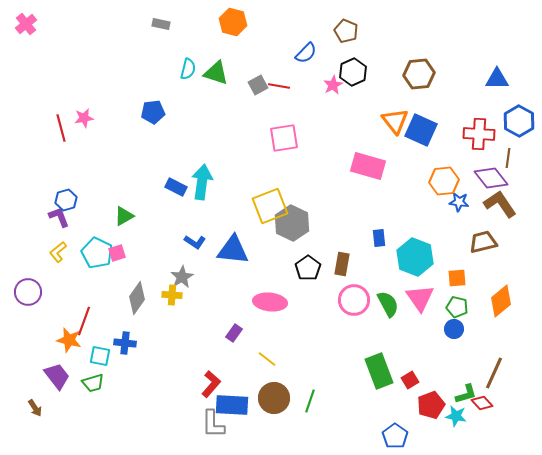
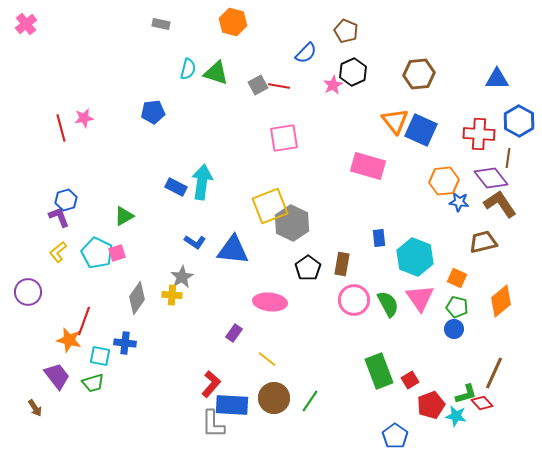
orange square at (457, 278): rotated 30 degrees clockwise
green line at (310, 401): rotated 15 degrees clockwise
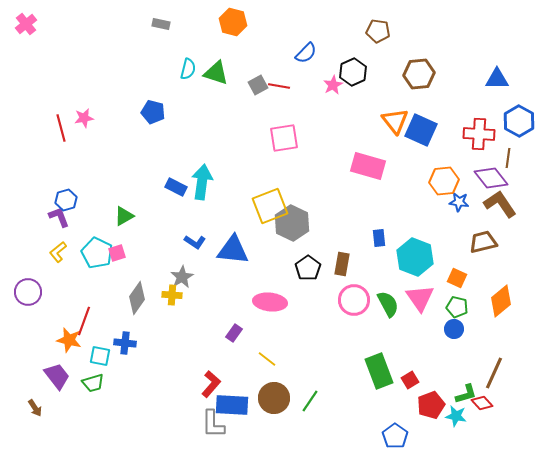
brown pentagon at (346, 31): moved 32 px right; rotated 15 degrees counterclockwise
blue pentagon at (153, 112): rotated 20 degrees clockwise
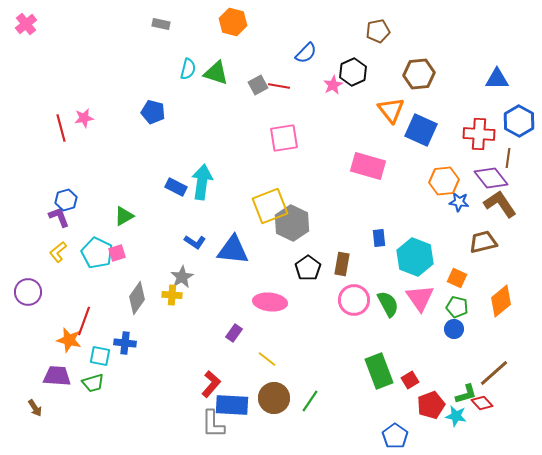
brown pentagon at (378, 31): rotated 20 degrees counterclockwise
orange triangle at (395, 121): moved 4 px left, 11 px up
brown line at (494, 373): rotated 24 degrees clockwise
purple trapezoid at (57, 376): rotated 48 degrees counterclockwise
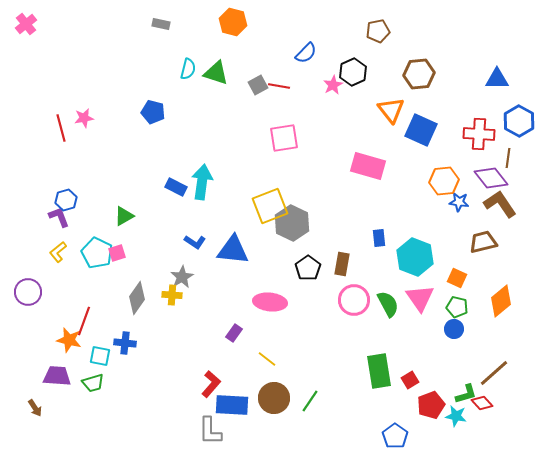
green rectangle at (379, 371): rotated 12 degrees clockwise
gray L-shape at (213, 424): moved 3 px left, 7 px down
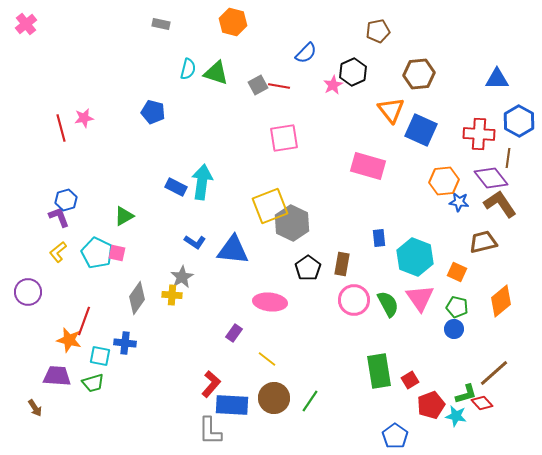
pink square at (117, 253): rotated 30 degrees clockwise
orange square at (457, 278): moved 6 px up
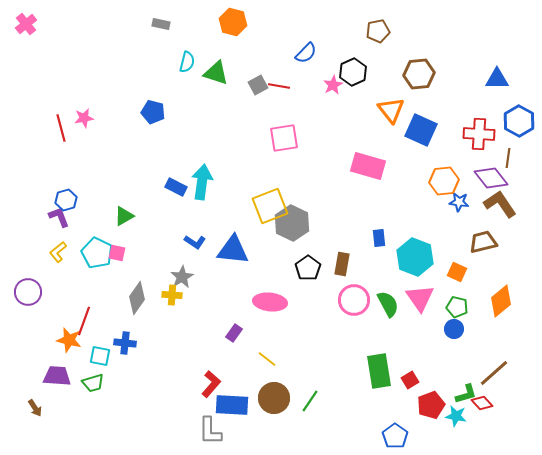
cyan semicircle at (188, 69): moved 1 px left, 7 px up
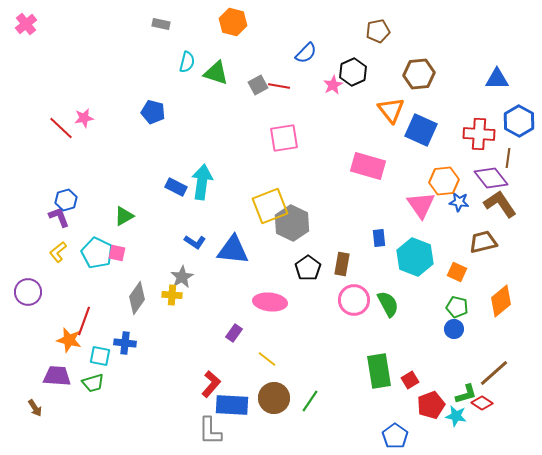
red line at (61, 128): rotated 32 degrees counterclockwise
pink triangle at (420, 298): moved 1 px right, 93 px up
red diamond at (482, 403): rotated 15 degrees counterclockwise
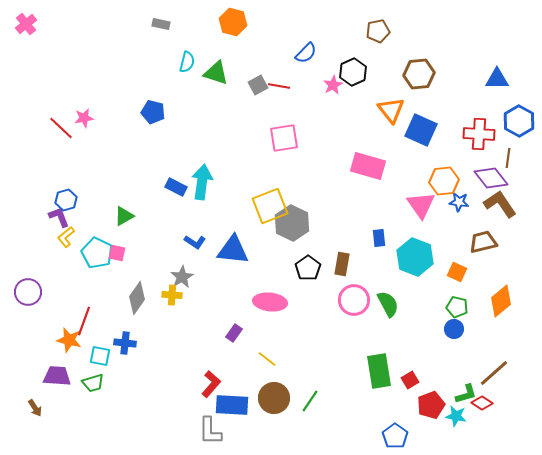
yellow L-shape at (58, 252): moved 8 px right, 15 px up
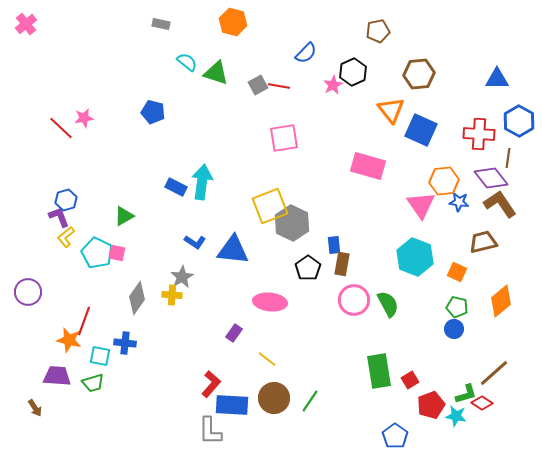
cyan semicircle at (187, 62): rotated 65 degrees counterclockwise
blue rectangle at (379, 238): moved 45 px left, 7 px down
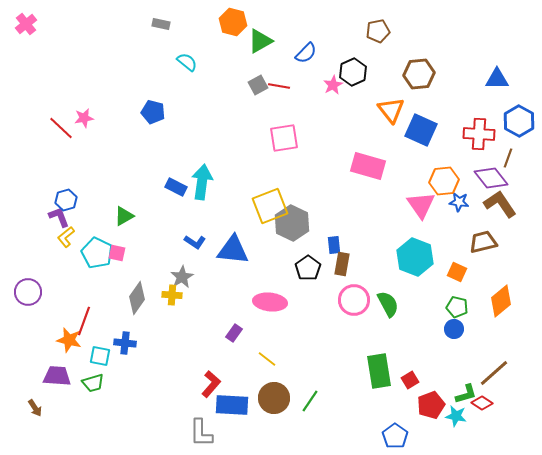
green triangle at (216, 73): moved 44 px right, 32 px up; rotated 48 degrees counterclockwise
brown line at (508, 158): rotated 12 degrees clockwise
gray L-shape at (210, 431): moved 9 px left, 2 px down
